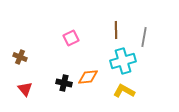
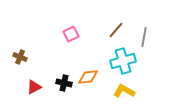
brown line: rotated 42 degrees clockwise
pink square: moved 4 px up
red triangle: moved 9 px right, 2 px up; rotated 42 degrees clockwise
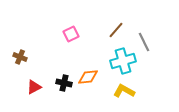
gray line: moved 5 px down; rotated 36 degrees counterclockwise
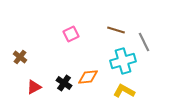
brown line: rotated 66 degrees clockwise
brown cross: rotated 16 degrees clockwise
black cross: rotated 21 degrees clockwise
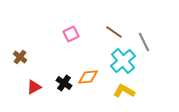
brown line: moved 2 px left, 2 px down; rotated 18 degrees clockwise
cyan cross: rotated 25 degrees counterclockwise
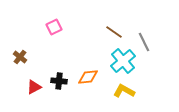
pink square: moved 17 px left, 7 px up
black cross: moved 5 px left, 2 px up; rotated 28 degrees counterclockwise
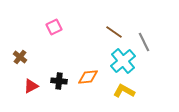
red triangle: moved 3 px left, 1 px up
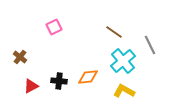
gray line: moved 6 px right, 3 px down
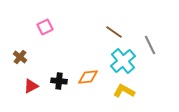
pink square: moved 9 px left
